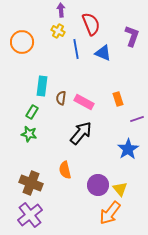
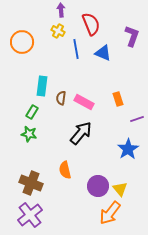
purple circle: moved 1 px down
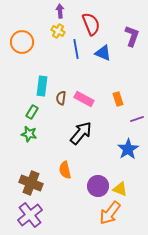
purple arrow: moved 1 px left, 1 px down
pink rectangle: moved 3 px up
yellow triangle: rotated 28 degrees counterclockwise
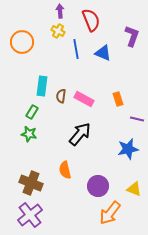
red semicircle: moved 4 px up
brown semicircle: moved 2 px up
purple line: rotated 32 degrees clockwise
black arrow: moved 1 px left, 1 px down
blue star: rotated 20 degrees clockwise
yellow triangle: moved 14 px right
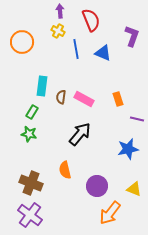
brown semicircle: moved 1 px down
purple circle: moved 1 px left
purple cross: rotated 15 degrees counterclockwise
